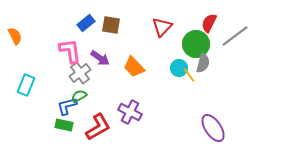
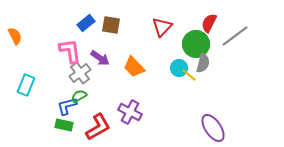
yellow line: rotated 14 degrees counterclockwise
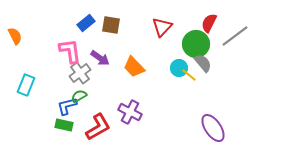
gray semicircle: rotated 54 degrees counterclockwise
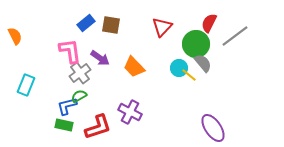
red L-shape: rotated 12 degrees clockwise
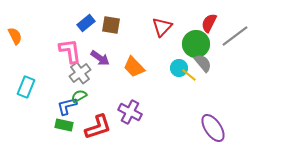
cyan rectangle: moved 2 px down
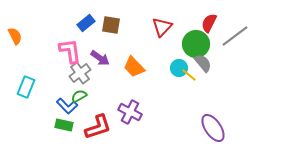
blue L-shape: rotated 120 degrees counterclockwise
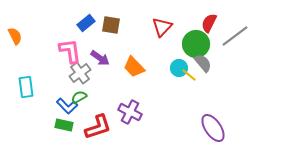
cyan rectangle: rotated 30 degrees counterclockwise
green semicircle: moved 1 px down
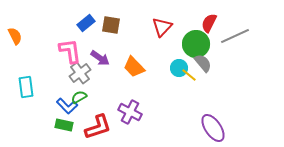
gray line: rotated 12 degrees clockwise
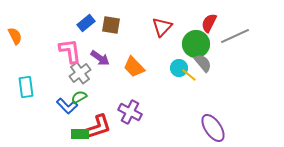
green rectangle: moved 16 px right, 9 px down; rotated 12 degrees counterclockwise
